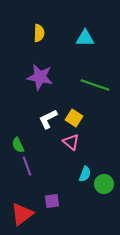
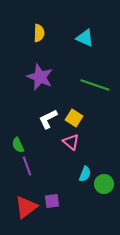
cyan triangle: rotated 24 degrees clockwise
purple star: rotated 12 degrees clockwise
red triangle: moved 4 px right, 7 px up
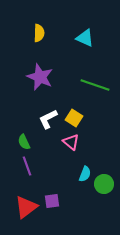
green semicircle: moved 6 px right, 3 px up
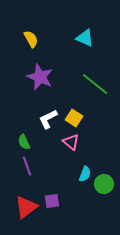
yellow semicircle: moved 8 px left, 6 px down; rotated 30 degrees counterclockwise
green line: moved 1 px up; rotated 20 degrees clockwise
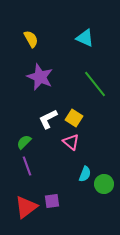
green line: rotated 12 degrees clockwise
green semicircle: rotated 70 degrees clockwise
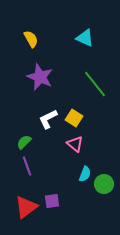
pink triangle: moved 4 px right, 2 px down
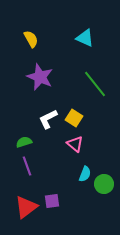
green semicircle: rotated 28 degrees clockwise
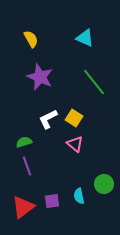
green line: moved 1 px left, 2 px up
cyan semicircle: moved 6 px left, 22 px down; rotated 147 degrees clockwise
red triangle: moved 3 px left
